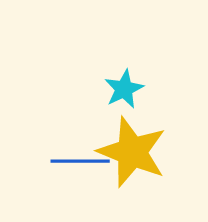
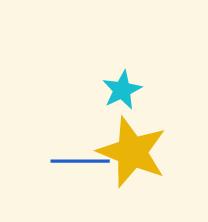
cyan star: moved 2 px left, 1 px down
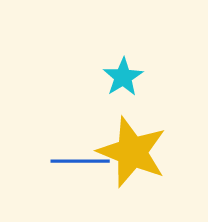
cyan star: moved 1 px right, 13 px up; rotated 6 degrees counterclockwise
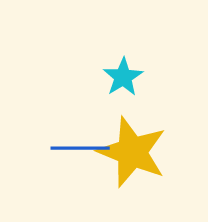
blue line: moved 13 px up
